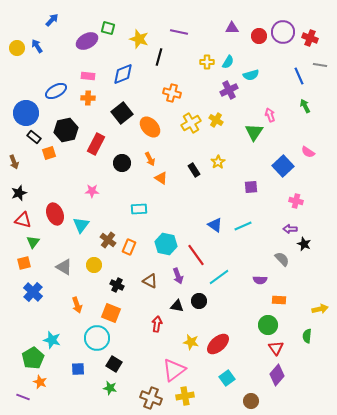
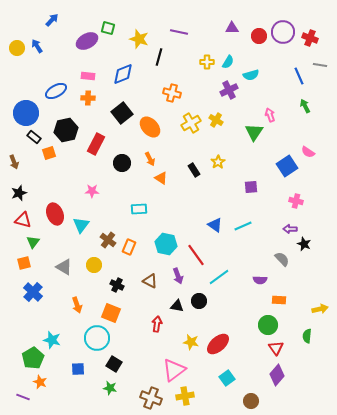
blue square at (283, 166): moved 4 px right; rotated 10 degrees clockwise
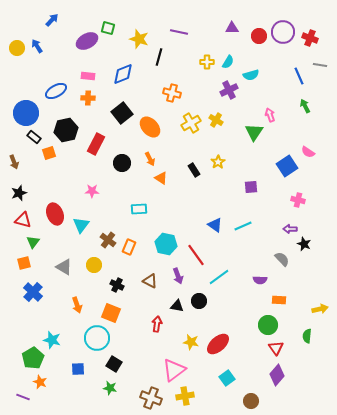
pink cross at (296, 201): moved 2 px right, 1 px up
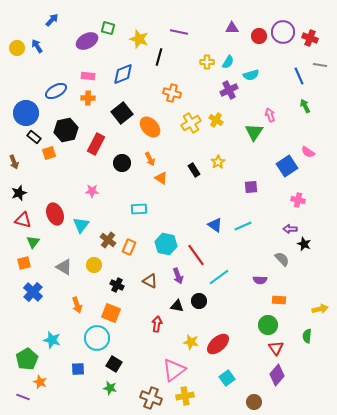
green pentagon at (33, 358): moved 6 px left, 1 px down
brown circle at (251, 401): moved 3 px right, 1 px down
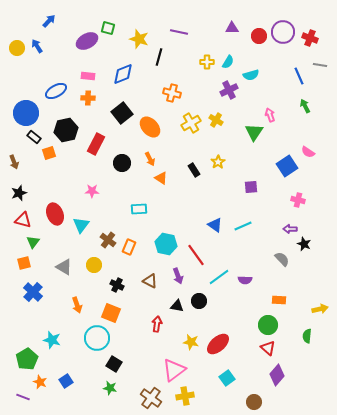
blue arrow at (52, 20): moved 3 px left, 1 px down
purple semicircle at (260, 280): moved 15 px left
red triangle at (276, 348): moved 8 px left; rotated 14 degrees counterclockwise
blue square at (78, 369): moved 12 px left, 12 px down; rotated 32 degrees counterclockwise
brown cross at (151, 398): rotated 15 degrees clockwise
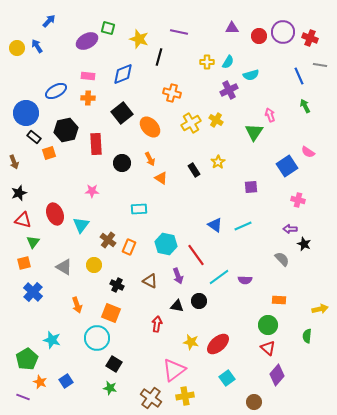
red rectangle at (96, 144): rotated 30 degrees counterclockwise
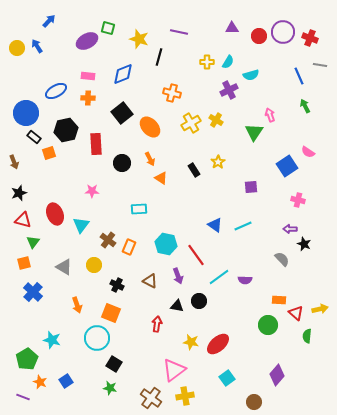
red triangle at (268, 348): moved 28 px right, 35 px up
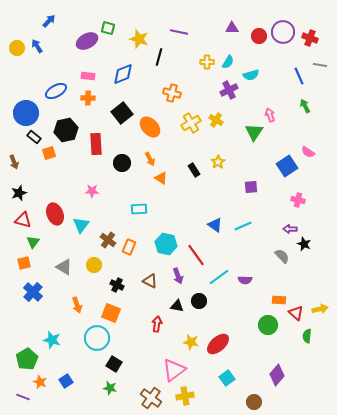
gray semicircle at (282, 259): moved 3 px up
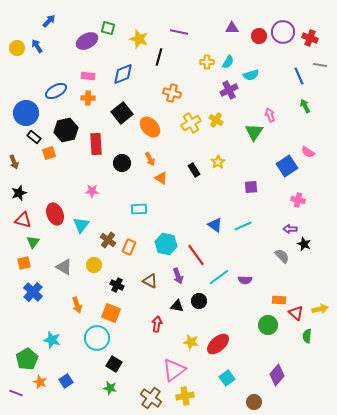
purple line at (23, 397): moved 7 px left, 4 px up
